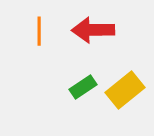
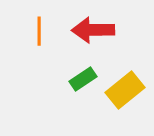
green rectangle: moved 8 px up
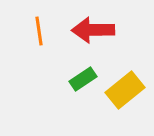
orange line: rotated 8 degrees counterclockwise
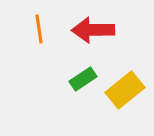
orange line: moved 2 px up
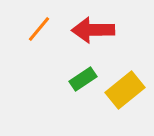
orange line: rotated 48 degrees clockwise
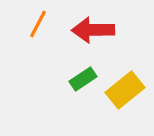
orange line: moved 1 px left, 5 px up; rotated 12 degrees counterclockwise
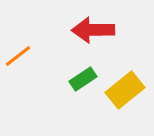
orange line: moved 20 px left, 32 px down; rotated 24 degrees clockwise
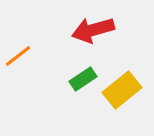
red arrow: rotated 15 degrees counterclockwise
yellow rectangle: moved 3 px left
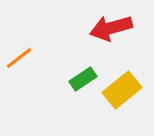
red arrow: moved 18 px right, 2 px up
orange line: moved 1 px right, 2 px down
